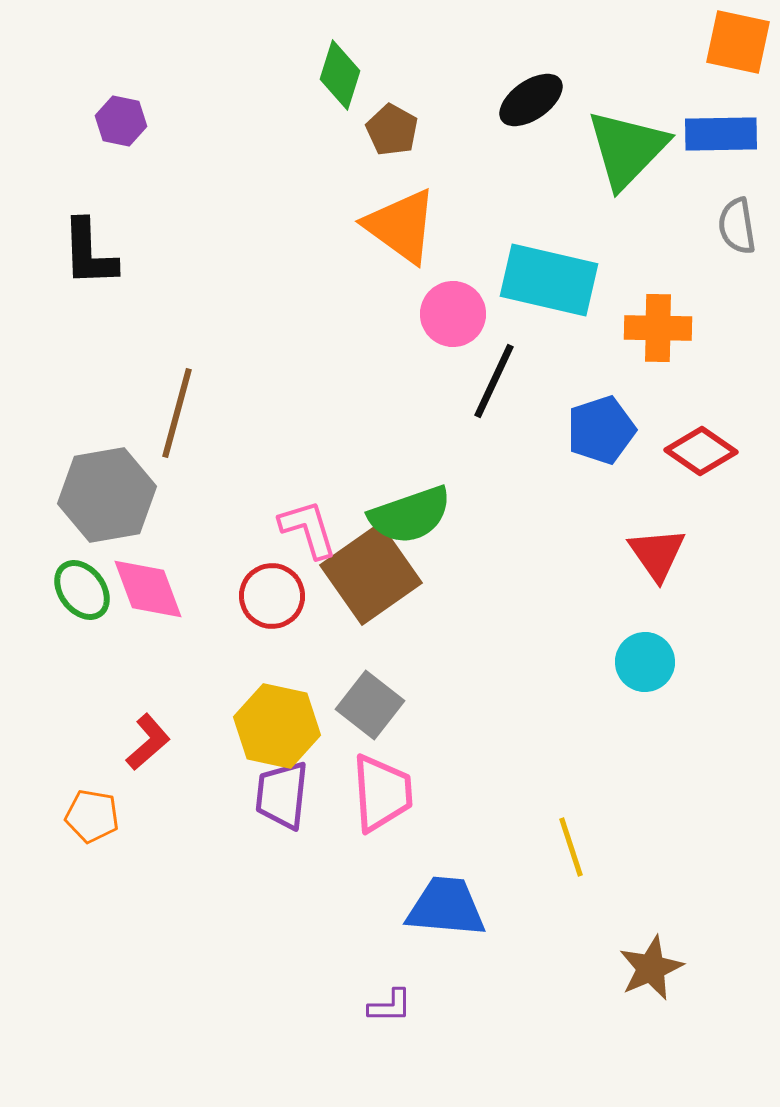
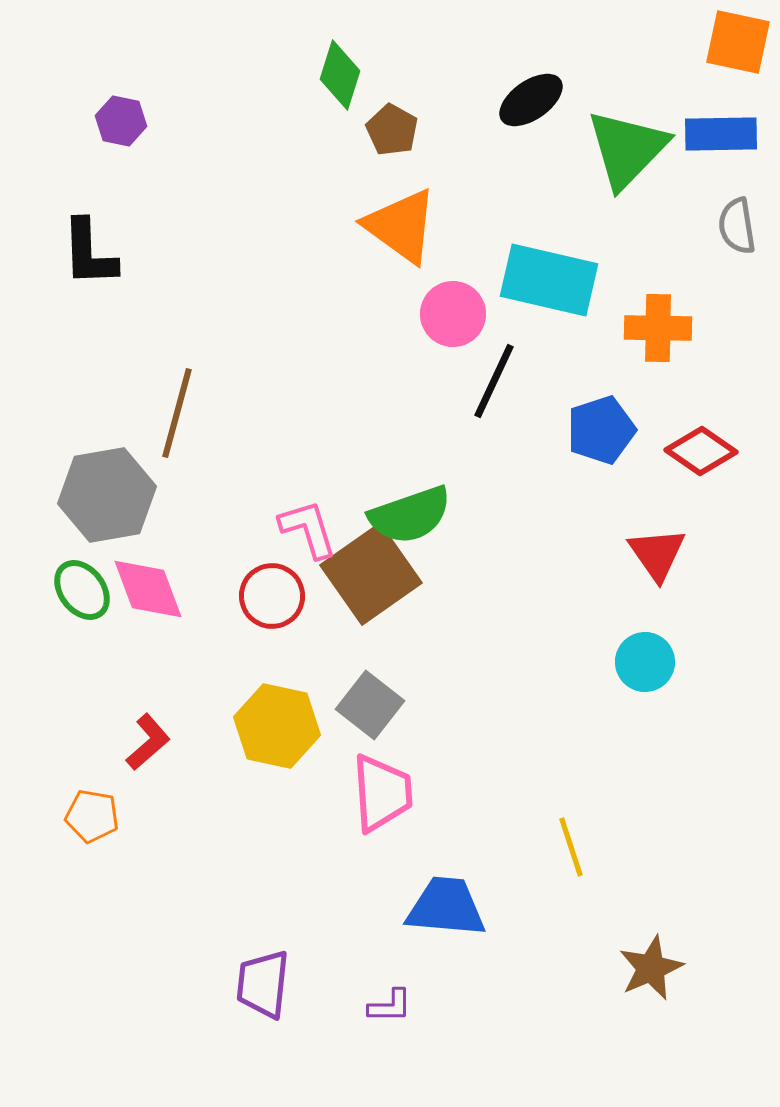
purple trapezoid: moved 19 px left, 189 px down
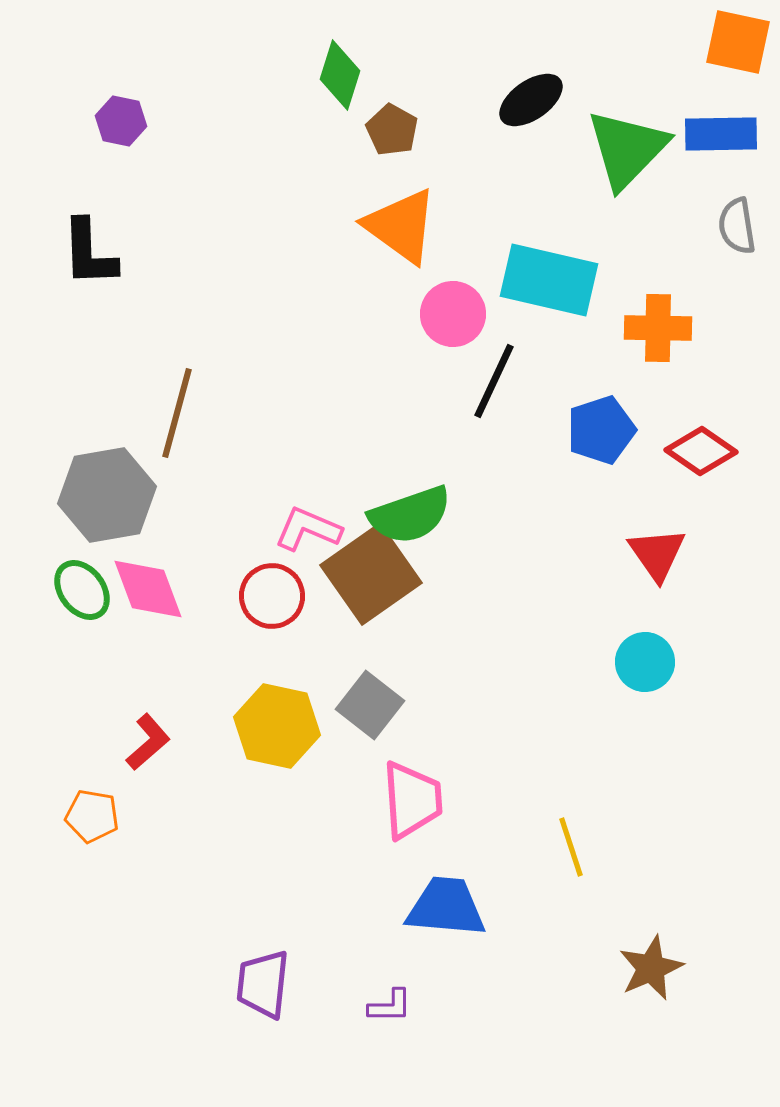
pink L-shape: rotated 50 degrees counterclockwise
pink trapezoid: moved 30 px right, 7 px down
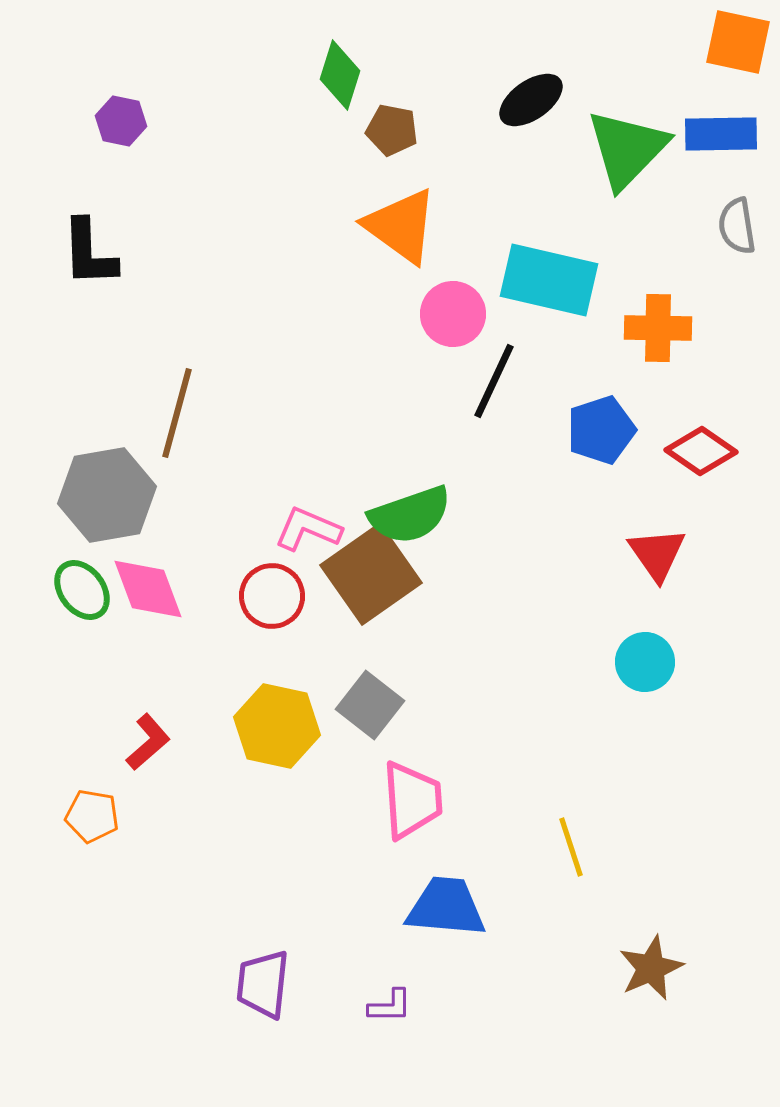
brown pentagon: rotated 18 degrees counterclockwise
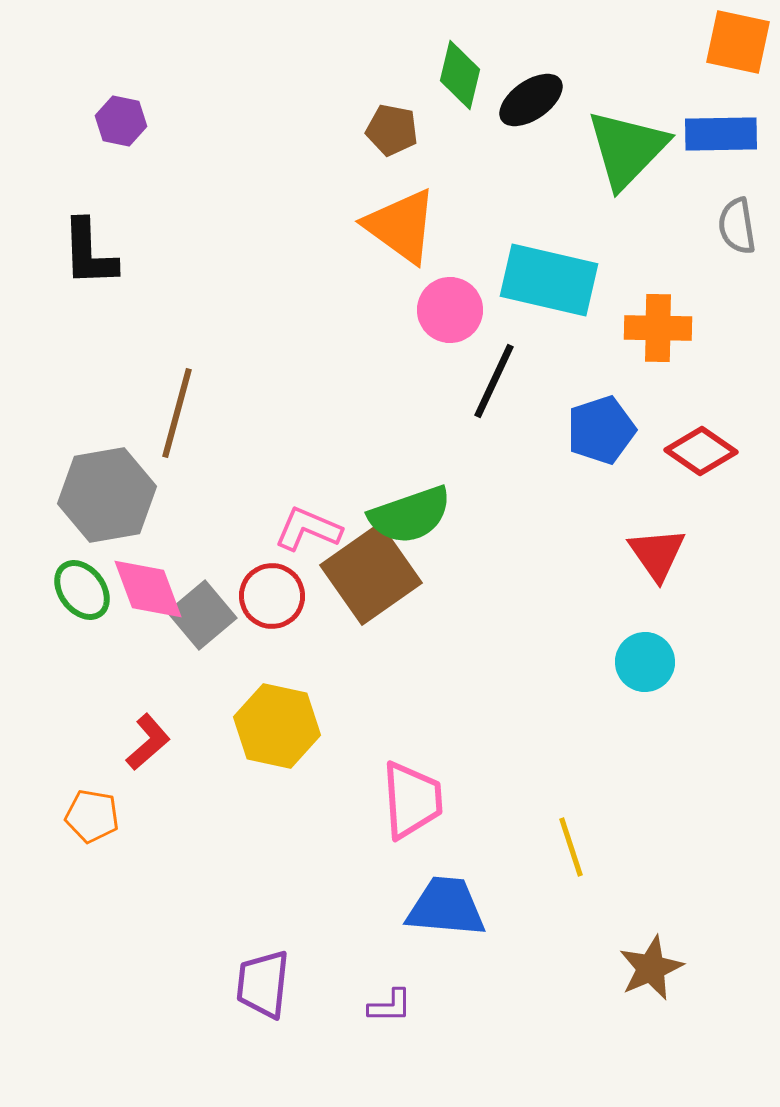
green diamond: moved 120 px right; rotated 4 degrees counterclockwise
pink circle: moved 3 px left, 4 px up
gray square: moved 168 px left, 90 px up; rotated 12 degrees clockwise
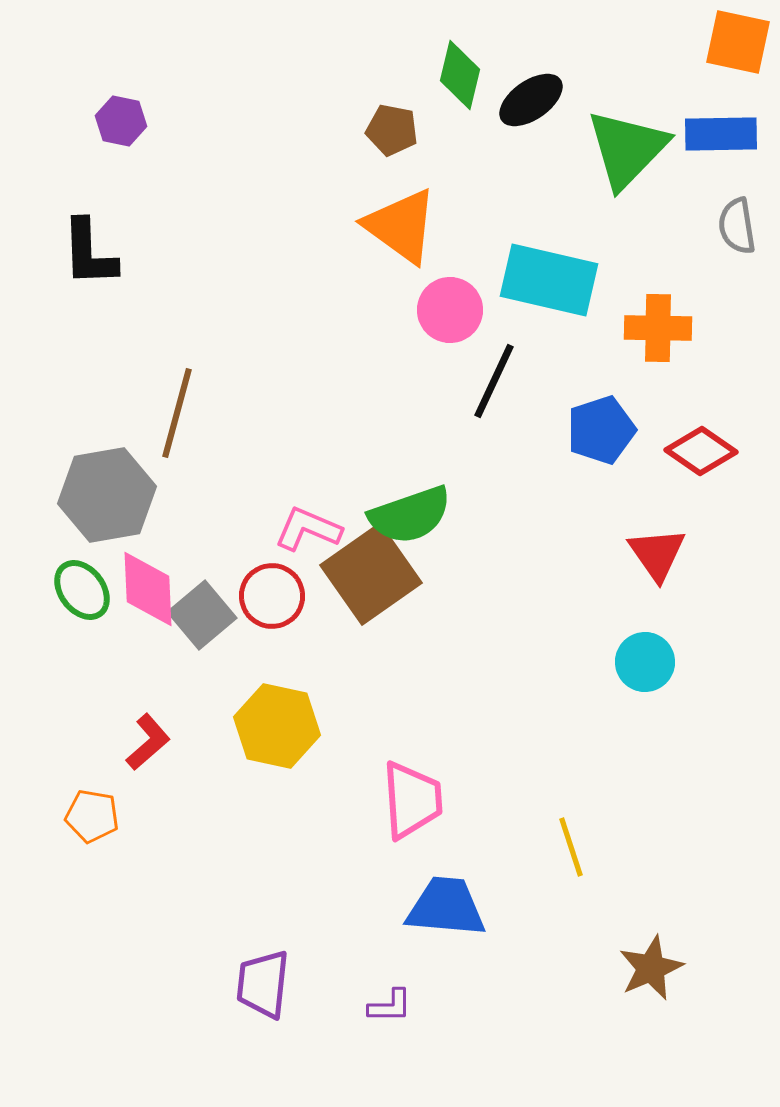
pink diamond: rotated 18 degrees clockwise
